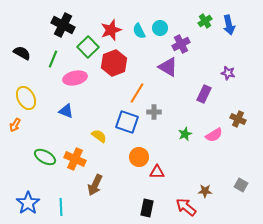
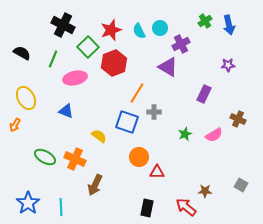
purple star: moved 8 px up; rotated 16 degrees counterclockwise
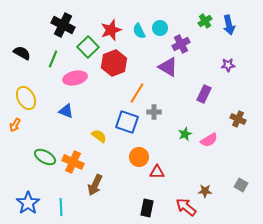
pink semicircle: moved 5 px left, 5 px down
orange cross: moved 2 px left, 3 px down
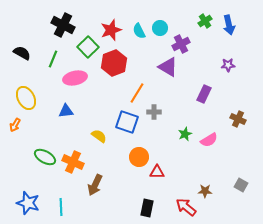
blue triangle: rotated 28 degrees counterclockwise
blue star: rotated 20 degrees counterclockwise
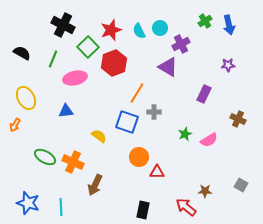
black rectangle: moved 4 px left, 2 px down
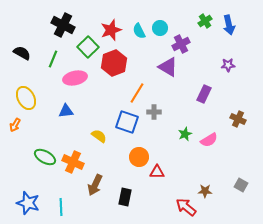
black rectangle: moved 18 px left, 13 px up
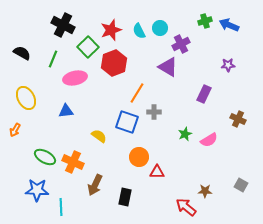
green cross: rotated 16 degrees clockwise
blue arrow: rotated 126 degrees clockwise
orange arrow: moved 5 px down
blue star: moved 9 px right, 13 px up; rotated 15 degrees counterclockwise
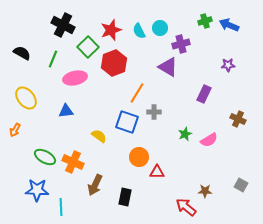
purple cross: rotated 12 degrees clockwise
yellow ellipse: rotated 10 degrees counterclockwise
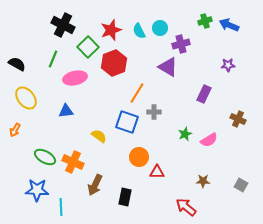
black semicircle: moved 5 px left, 11 px down
brown star: moved 2 px left, 10 px up
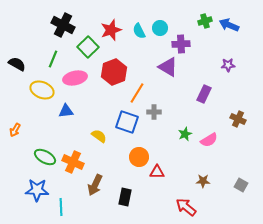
purple cross: rotated 12 degrees clockwise
red hexagon: moved 9 px down
yellow ellipse: moved 16 px right, 8 px up; rotated 30 degrees counterclockwise
